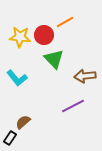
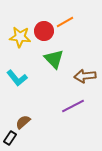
red circle: moved 4 px up
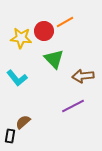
yellow star: moved 1 px right, 1 px down
brown arrow: moved 2 px left
black rectangle: moved 2 px up; rotated 24 degrees counterclockwise
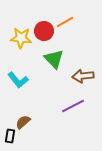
cyan L-shape: moved 1 px right, 2 px down
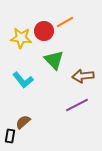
green triangle: moved 1 px down
cyan L-shape: moved 5 px right
purple line: moved 4 px right, 1 px up
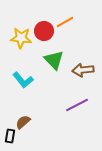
brown arrow: moved 6 px up
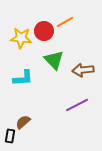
cyan L-shape: moved 2 px up; rotated 55 degrees counterclockwise
